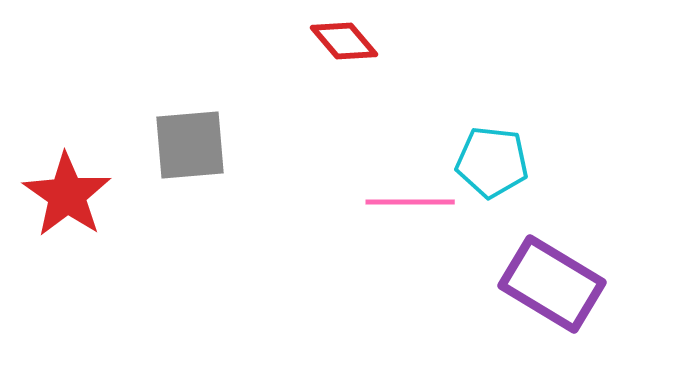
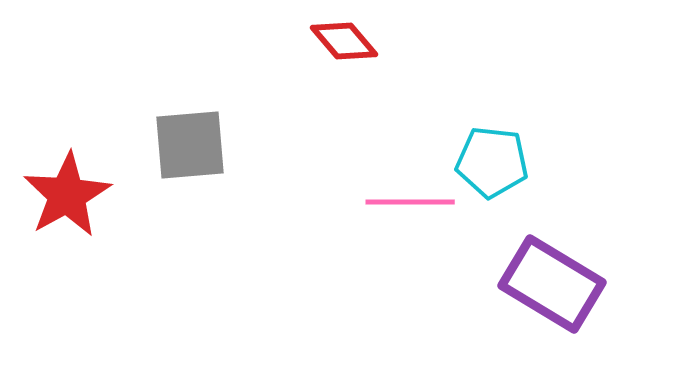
red star: rotated 8 degrees clockwise
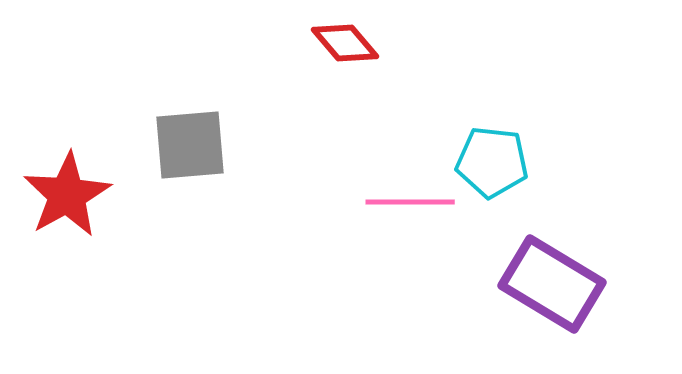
red diamond: moved 1 px right, 2 px down
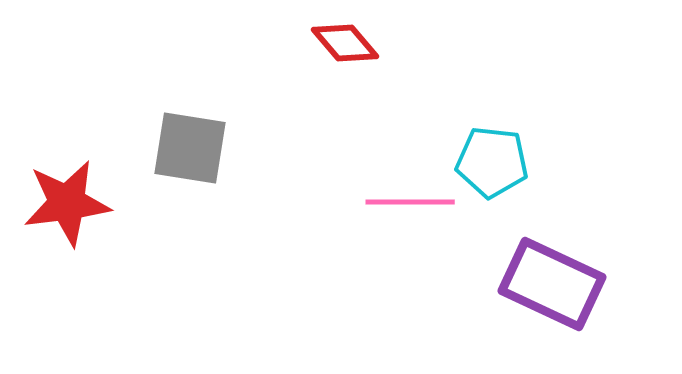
gray square: moved 3 px down; rotated 14 degrees clockwise
red star: moved 8 px down; rotated 22 degrees clockwise
purple rectangle: rotated 6 degrees counterclockwise
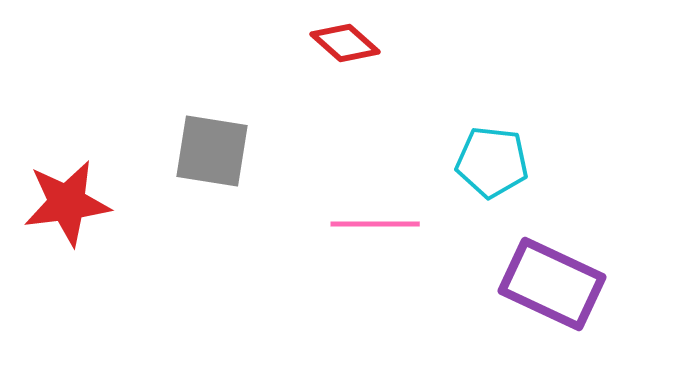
red diamond: rotated 8 degrees counterclockwise
gray square: moved 22 px right, 3 px down
pink line: moved 35 px left, 22 px down
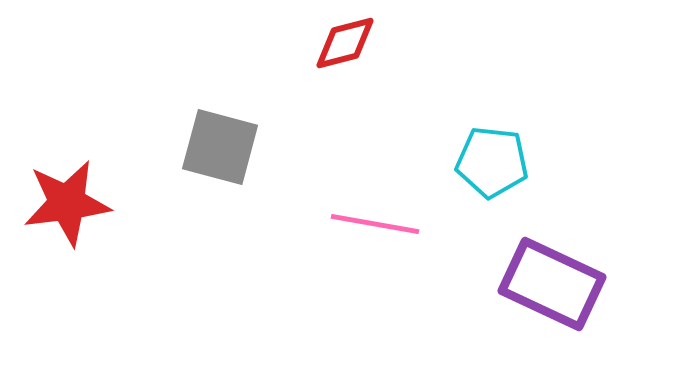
red diamond: rotated 56 degrees counterclockwise
gray square: moved 8 px right, 4 px up; rotated 6 degrees clockwise
pink line: rotated 10 degrees clockwise
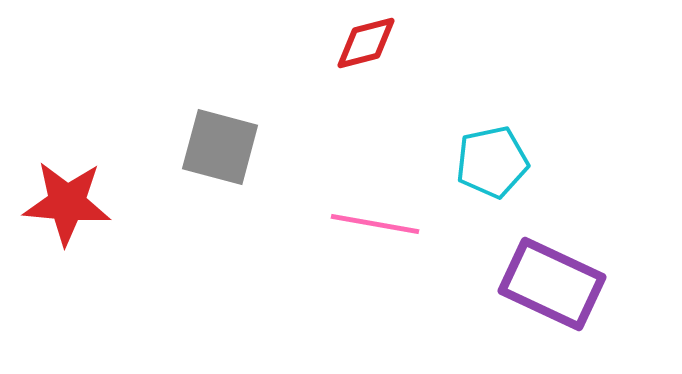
red diamond: moved 21 px right
cyan pentagon: rotated 18 degrees counterclockwise
red star: rotated 12 degrees clockwise
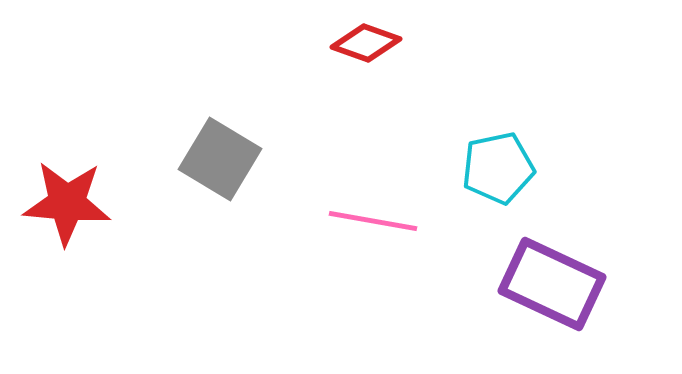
red diamond: rotated 34 degrees clockwise
gray square: moved 12 px down; rotated 16 degrees clockwise
cyan pentagon: moved 6 px right, 6 px down
pink line: moved 2 px left, 3 px up
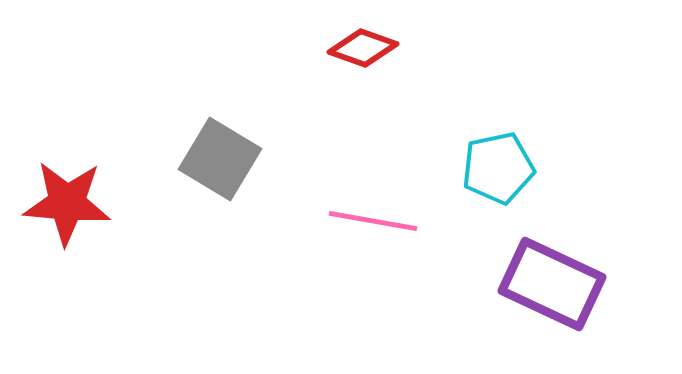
red diamond: moved 3 px left, 5 px down
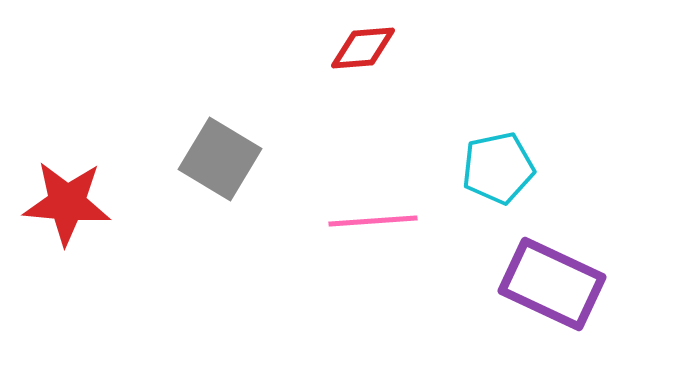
red diamond: rotated 24 degrees counterclockwise
pink line: rotated 14 degrees counterclockwise
